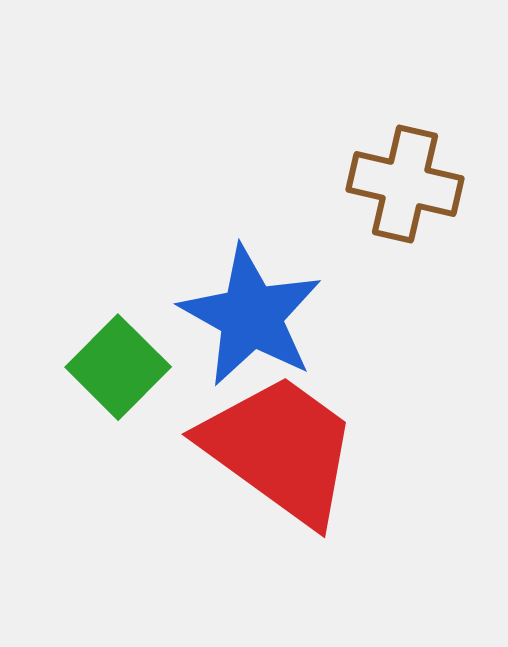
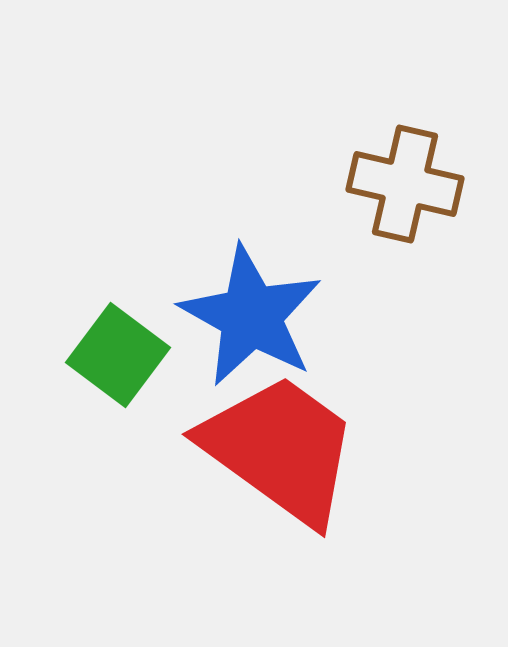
green square: moved 12 px up; rotated 8 degrees counterclockwise
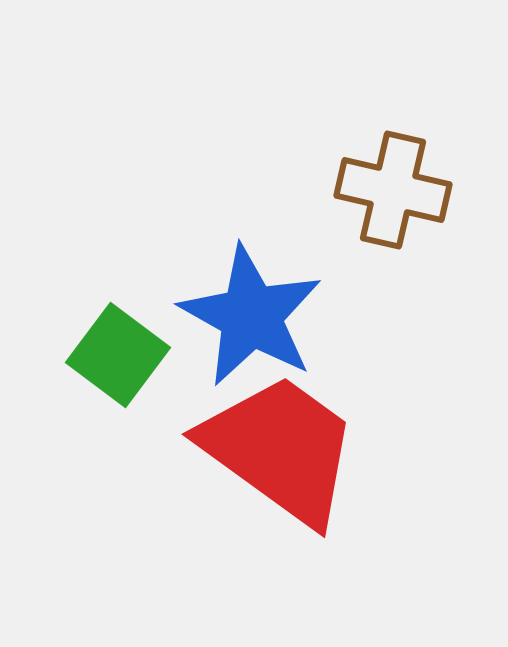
brown cross: moved 12 px left, 6 px down
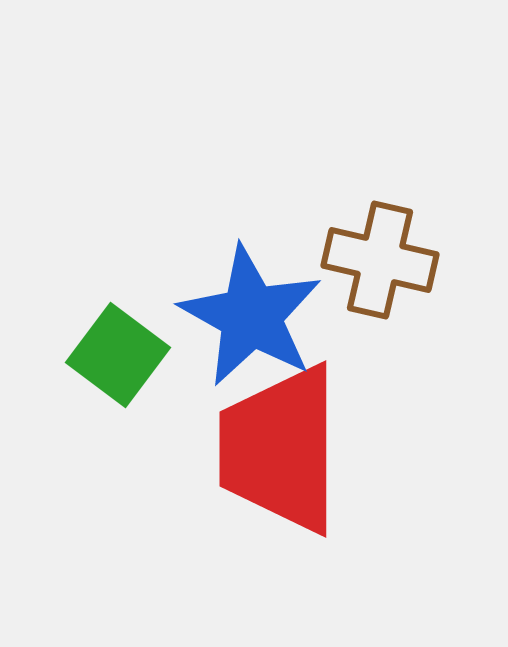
brown cross: moved 13 px left, 70 px down
red trapezoid: rotated 126 degrees counterclockwise
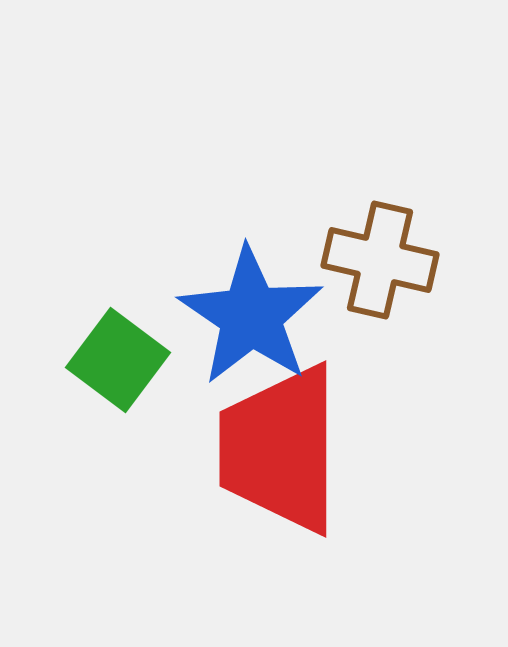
blue star: rotated 5 degrees clockwise
green square: moved 5 px down
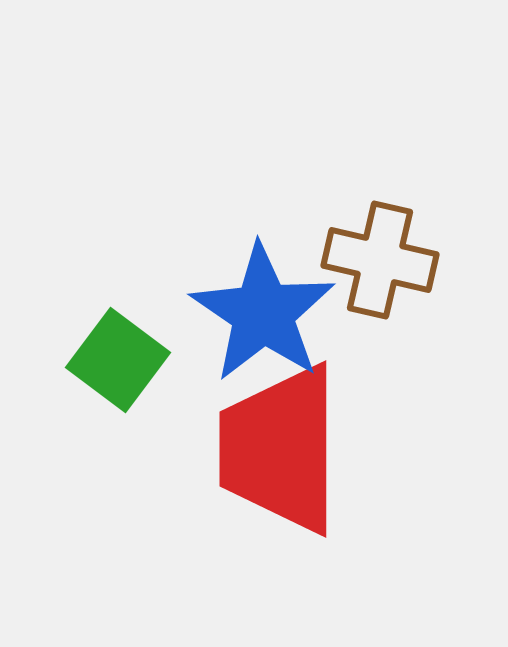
blue star: moved 12 px right, 3 px up
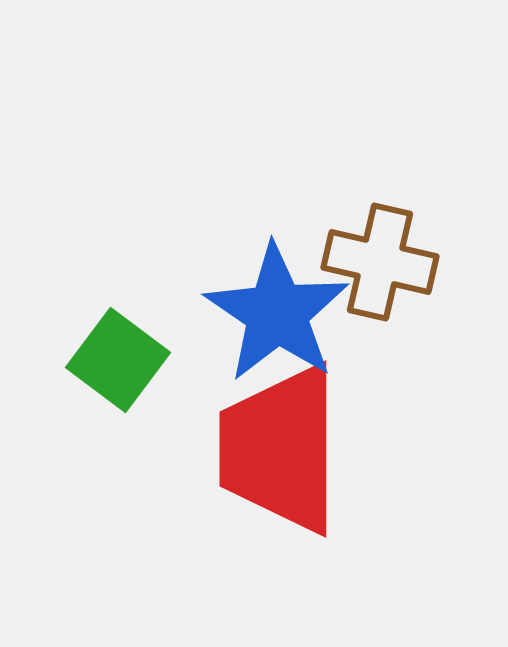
brown cross: moved 2 px down
blue star: moved 14 px right
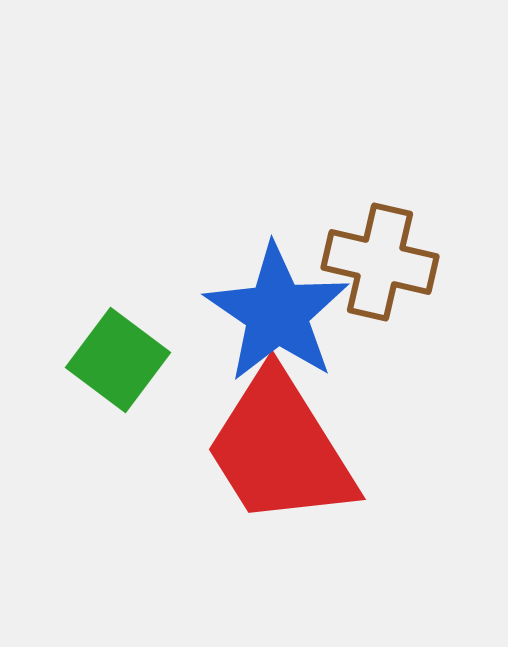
red trapezoid: rotated 32 degrees counterclockwise
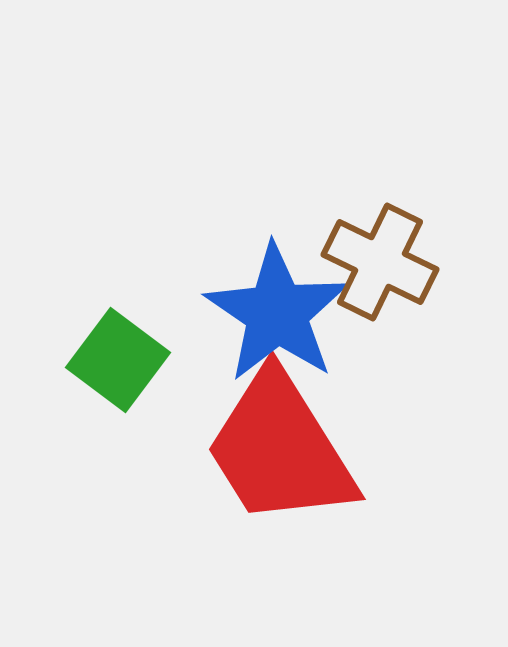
brown cross: rotated 13 degrees clockwise
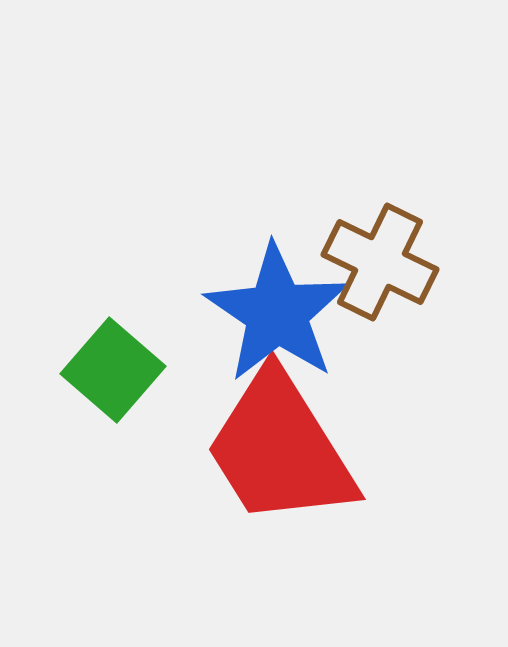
green square: moved 5 px left, 10 px down; rotated 4 degrees clockwise
